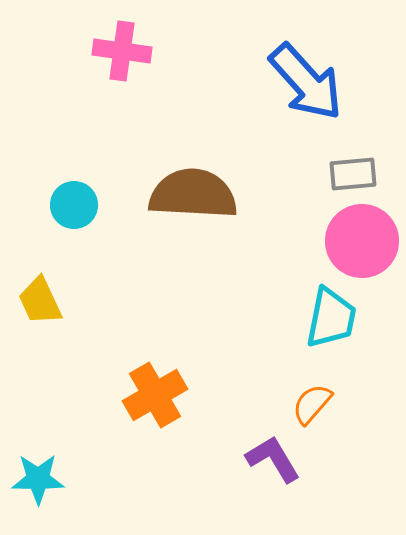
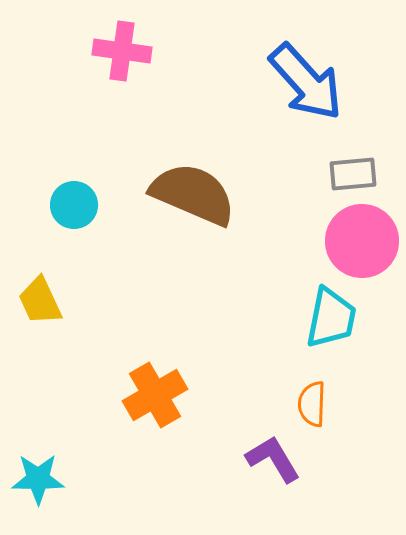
brown semicircle: rotated 20 degrees clockwise
orange semicircle: rotated 39 degrees counterclockwise
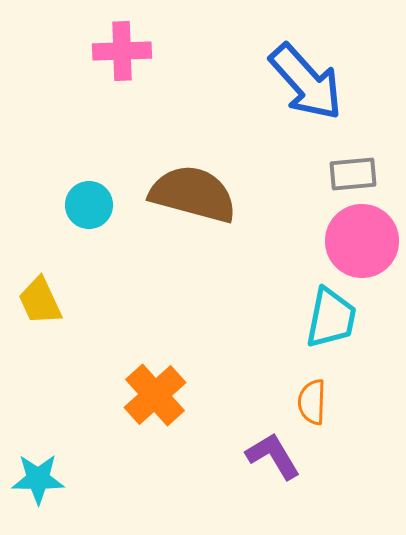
pink cross: rotated 10 degrees counterclockwise
brown semicircle: rotated 8 degrees counterclockwise
cyan circle: moved 15 px right
orange cross: rotated 12 degrees counterclockwise
orange semicircle: moved 2 px up
purple L-shape: moved 3 px up
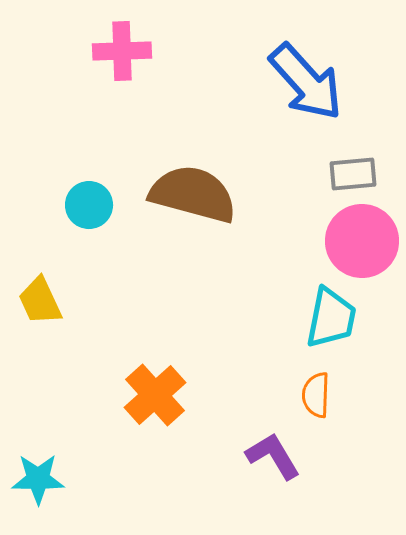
orange semicircle: moved 4 px right, 7 px up
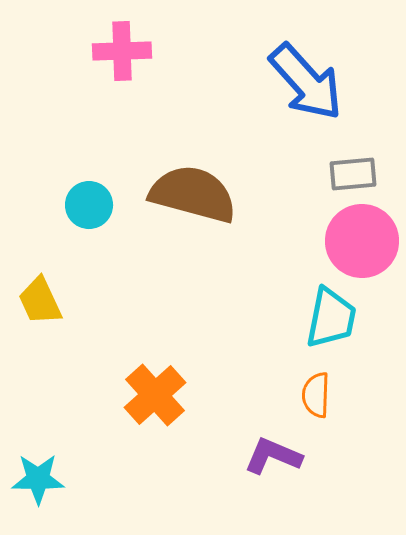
purple L-shape: rotated 36 degrees counterclockwise
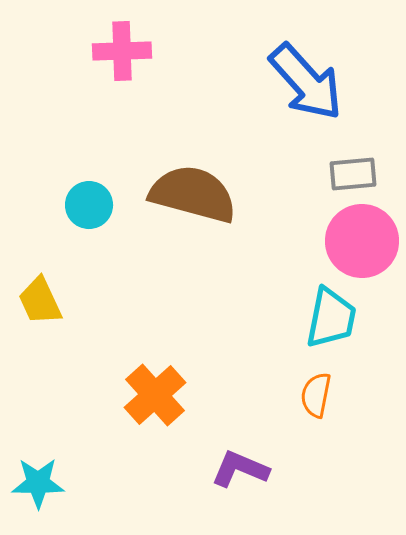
orange semicircle: rotated 9 degrees clockwise
purple L-shape: moved 33 px left, 13 px down
cyan star: moved 4 px down
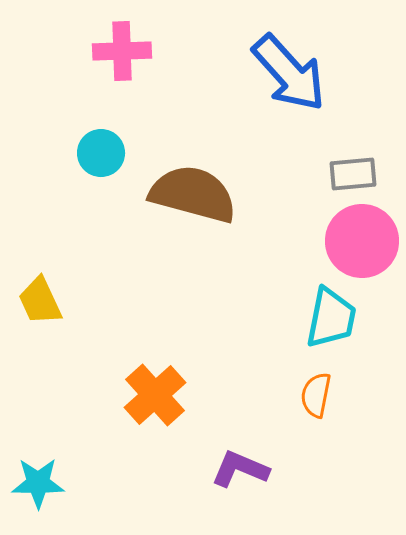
blue arrow: moved 17 px left, 9 px up
cyan circle: moved 12 px right, 52 px up
